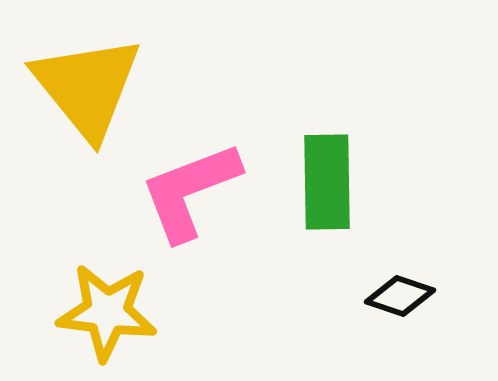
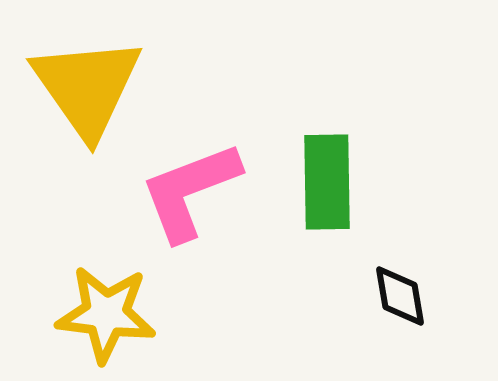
yellow triangle: rotated 4 degrees clockwise
black diamond: rotated 62 degrees clockwise
yellow star: moved 1 px left, 2 px down
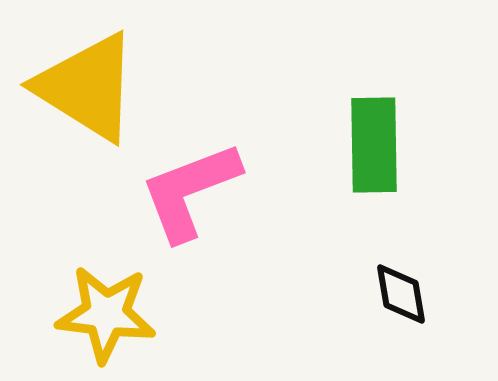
yellow triangle: rotated 23 degrees counterclockwise
green rectangle: moved 47 px right, 37 px up
black diamond: moved 1 px right, 2 px up
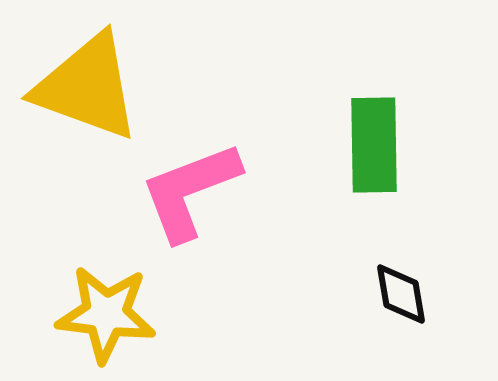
yellow triangle: rotated 12 degrees counterclockwise
